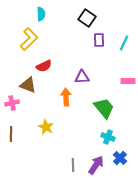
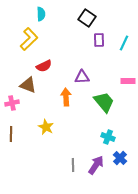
green trapezoid: moved 6 px up
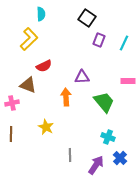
purple rectangle: rotated 24 degrees clockwise
gray line: moved 3 px left, 10 px up
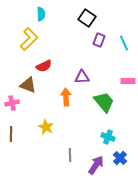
cyan line: rotated 49 degrees counterclockwise
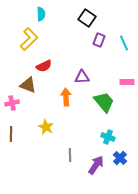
pink rectangle: moved 1 px left, 1 px down
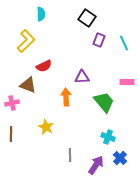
yellow L-shape: moved 3 px left, 2 px down
